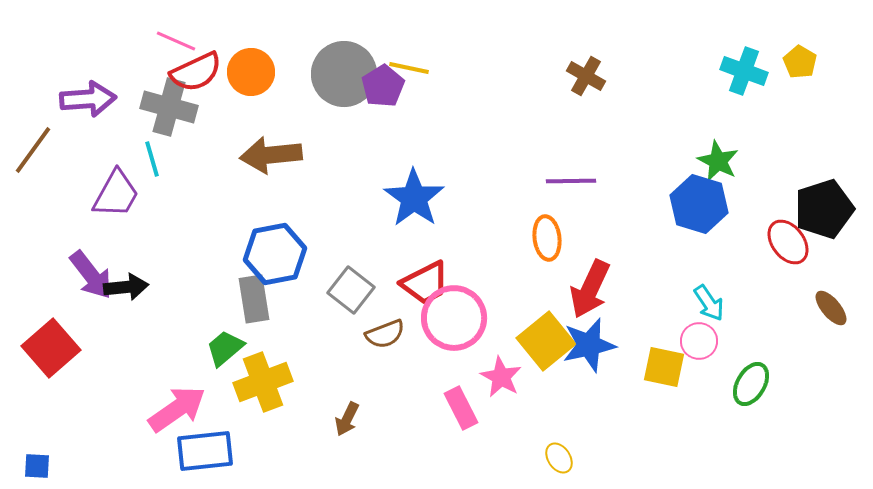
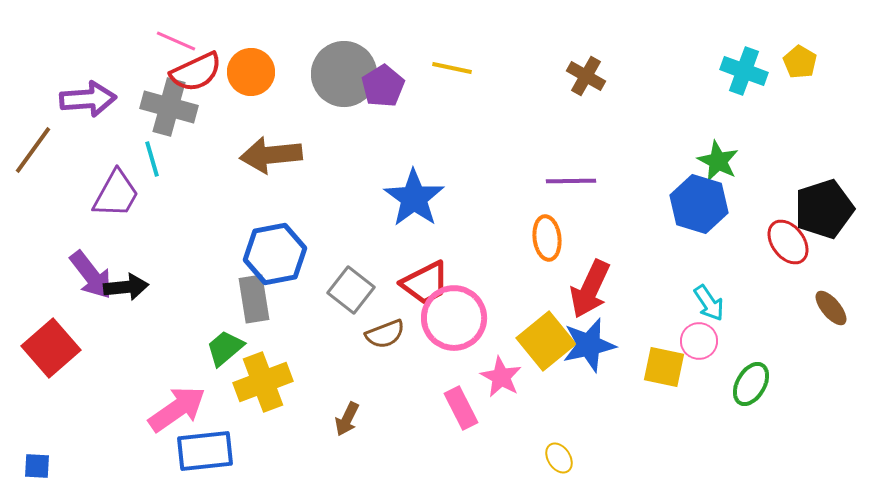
yellow line at (409, 68): moved 43 px right
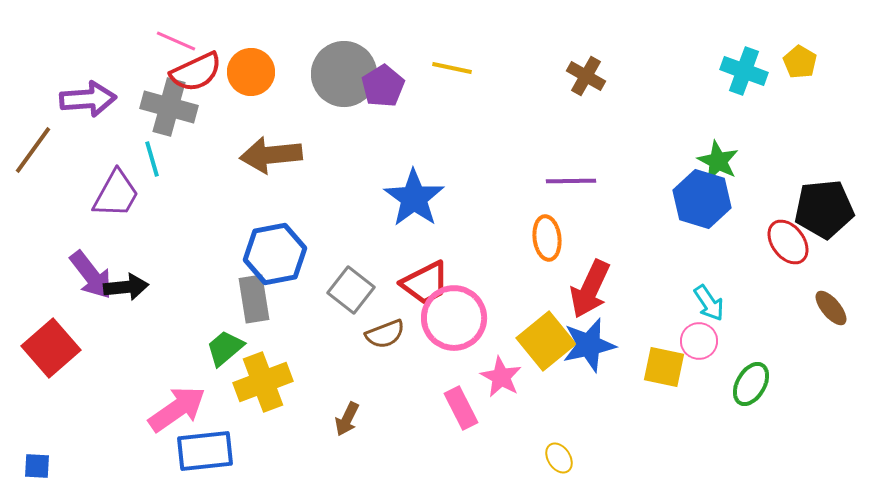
blue hexagon at (699, 204): moved 3 px right, 5 px up
black pentagon at (824, 209): rotated 12 degrees clockwise
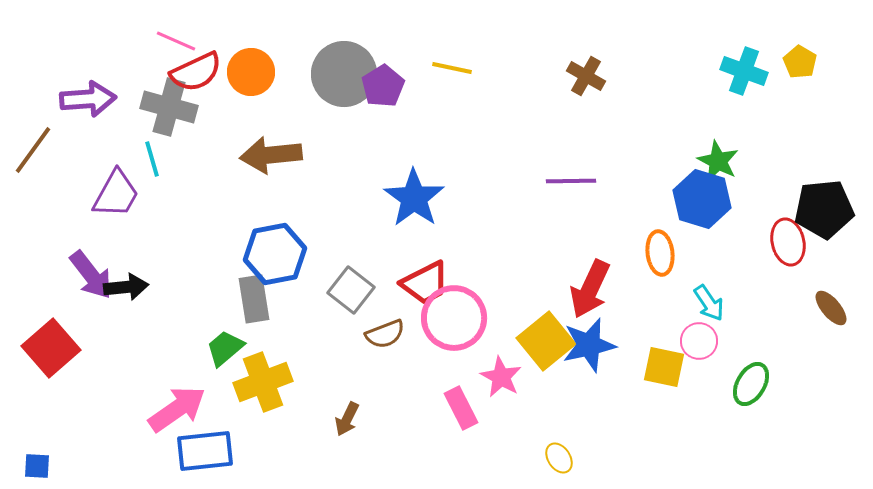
orange ellipse at (547, 238): moved 113 px right, 15 px down
red ellipse at (788, 242): rotated 24 degrees clockwise
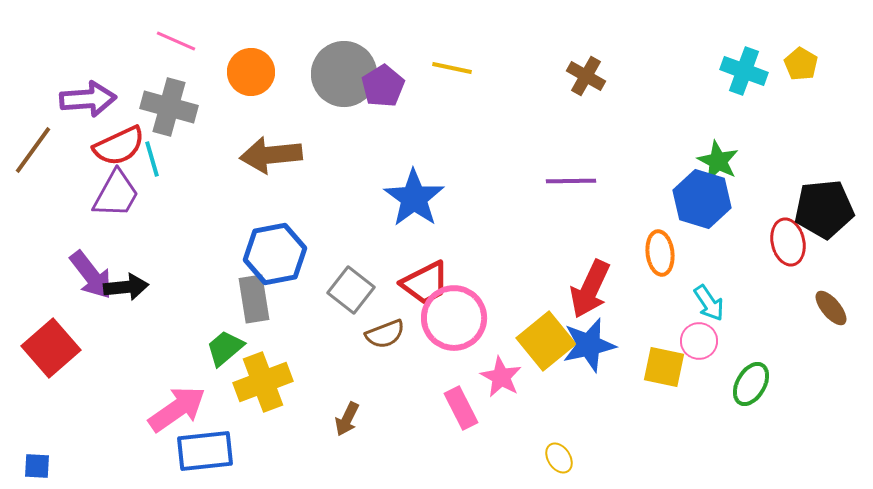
yellow pentagon at (800, 62): moved 1 px right, 2 px down
red semicircle at (196, 72): moved 77 px left, 74 px down
